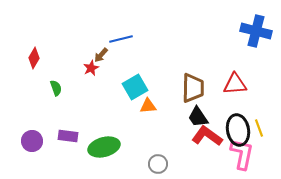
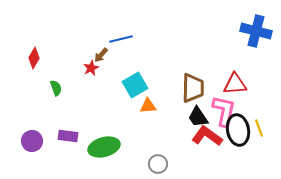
cyan square: moved 2 px up
pink L-shape: moved 18 px left, 43 px up
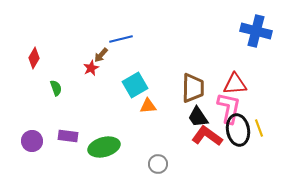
pink L-shape: moved 5 px right, 3 px up
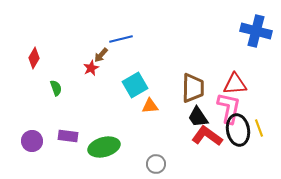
orange triangle: moved 2 px right
gray circle: moved 2 px left
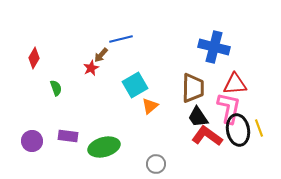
blue cross: moved 42 px left, 16 px down
orange triangle: rotated 36 degrees counterclockwise
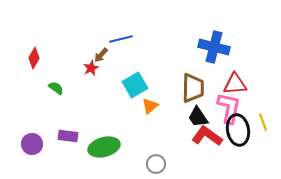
green semicircle: rotated 35 degrees counterclockwise
yellow line: moved 4 px right, 6 px up
purple circle: moved 3 px down
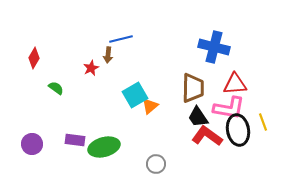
brown arrow: moved 7 px right; rotated 35 degrees counterclockwise
cyan square: moved 10 px down
pink L-shape: rotated 88 degrees clockwise
purple rectangle: moved 7 px right, 4 px down
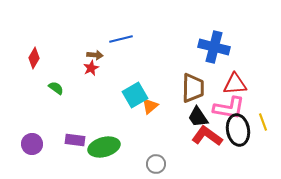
brown arrow: moved 13 px left; rotated 91 degrees counterclockwise
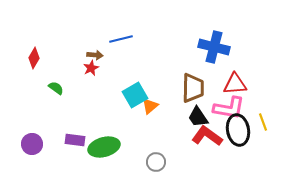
gray circle: moved 2 px up
